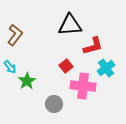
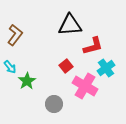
pink cross: moved 2 px right; rotated 25 degrees clockwise
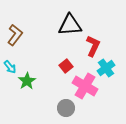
red L-shape: rotated 50 degrees counterclockwise
gray circle: moved 12 px right, 4 px down
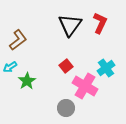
black triangle: rotated 50 degrees counterclockwise
brown L-shape: moved 3 px right, 5 px down; rotated 15 degrees clockwise
red L-shape: moved 7 px right, 23 px up
cyan arrow: rotated 96 degrees clockwise
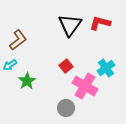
red L-shape: rotated 100 degrees counterclockwise
cyan arrow: moved 2 px up
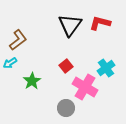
cyan arrow: moved 2 px up
green star: moved 5 px right
pink cross: moved 1 px down
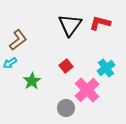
pink cross: moved 2 px right, 3 px down; rotated 15 degrees clockwise
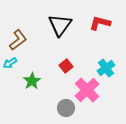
black triangle: moved 10 px left
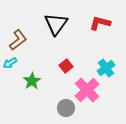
black triangle: moved 4 px left, 1 px up
